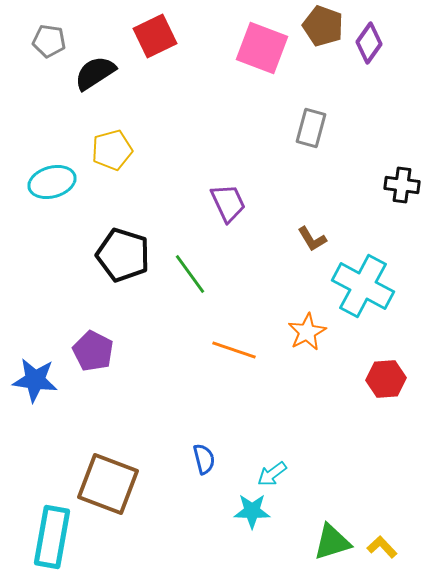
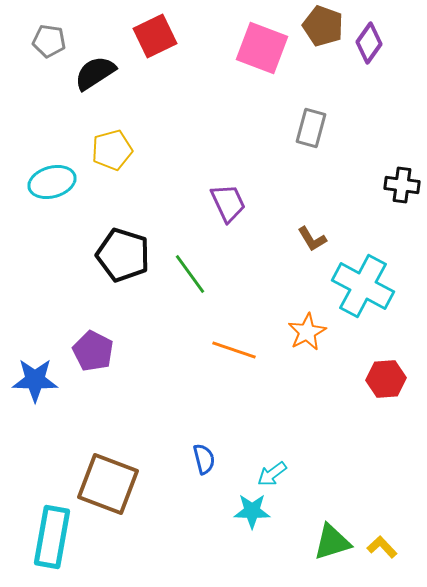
blue star: rotated 6 degrees counterclockwise
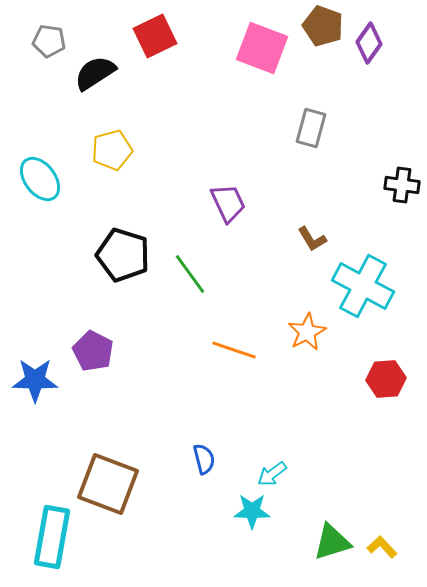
cyan ellipse: moved 12 px left, 3 px up; rotated 69 degrees clockwise
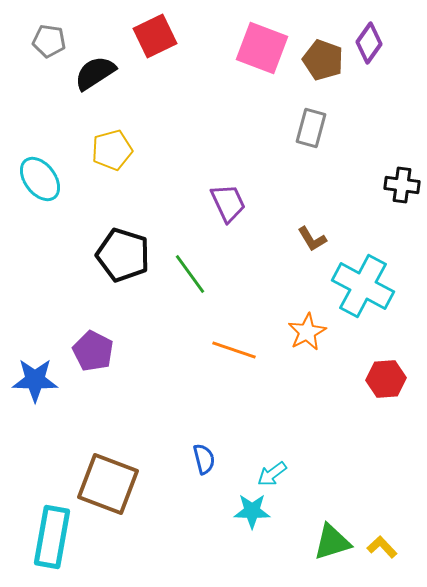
brown pentagon: moved 34 px down
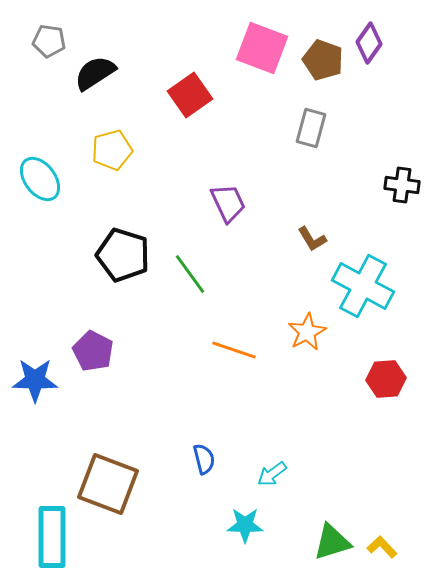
red square: moved 35 px right, 59 px down; rotated 9 degrees counterclockwise
cyan star: moved 7 px left, 14 px down
cyan rectangle: rotated 10 degrees counterclockwise
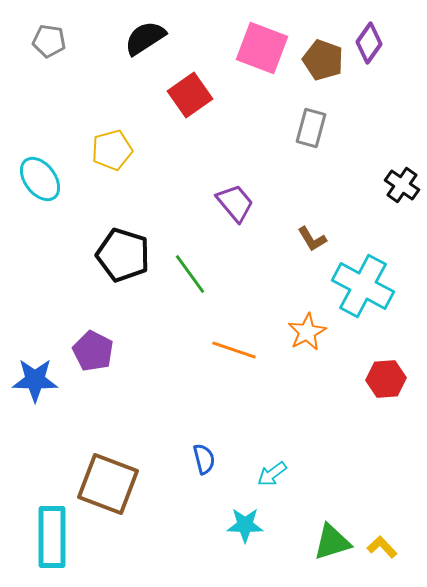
black semicircle: moved 50 px right, 35 px up
black cross: rotated 28 degrees clockwise
purple trapezoid: moved 7 px right; rotated 15 degrees counterclockwise
